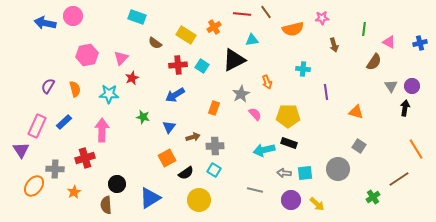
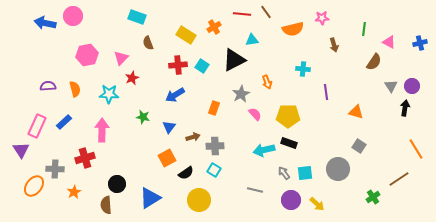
brown semicircle at (155, 43): moved 7 px left; rotated 32 degrees clockwise
purple semicircle at (48, 86): rotated 56 degrees clockwise
gray arrow at (284, 173): rotated 48 degrees clockwise
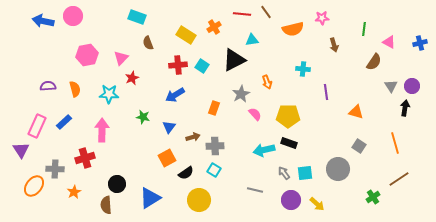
blue arrow at (45, 23): moved 2 px left, 2 px up
orange line at (416, 149): moved 21 px left, 6 px up; rotated 15 degrees clockwise
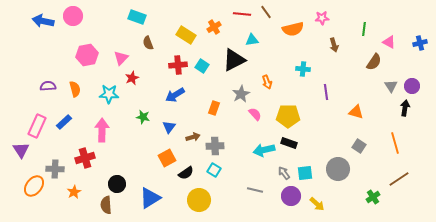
purple circle at (291, 200): moved 4 px up
